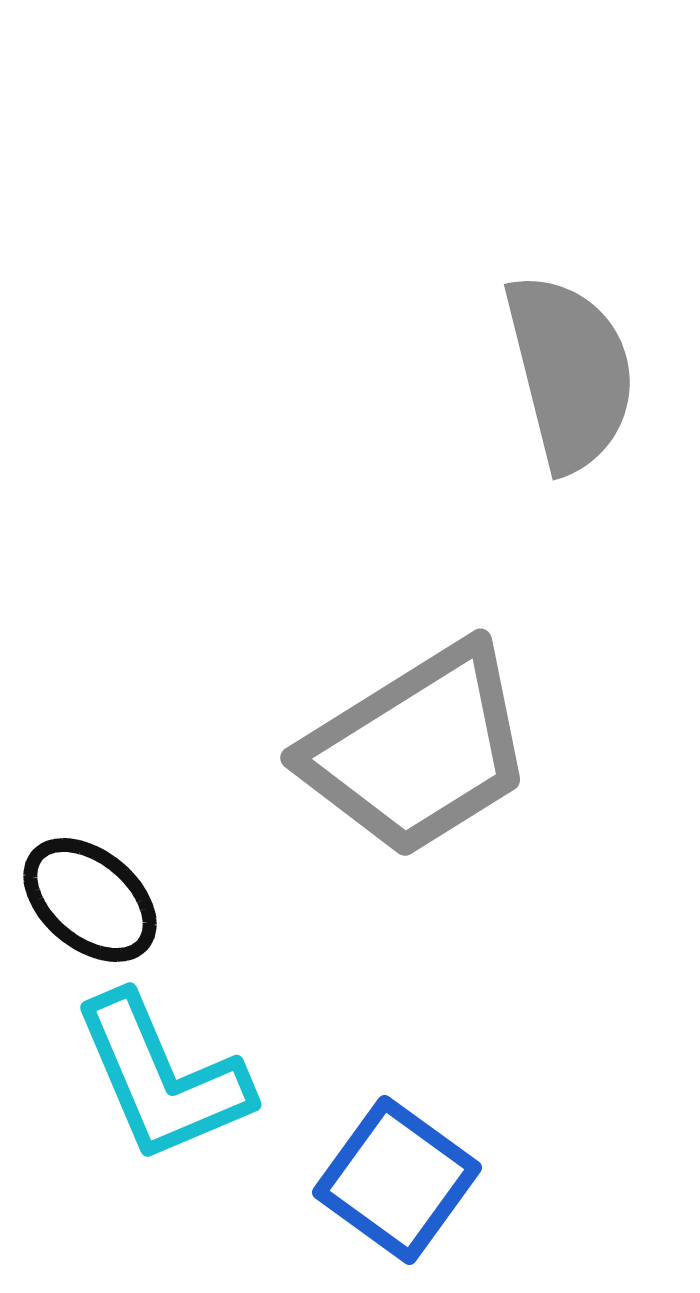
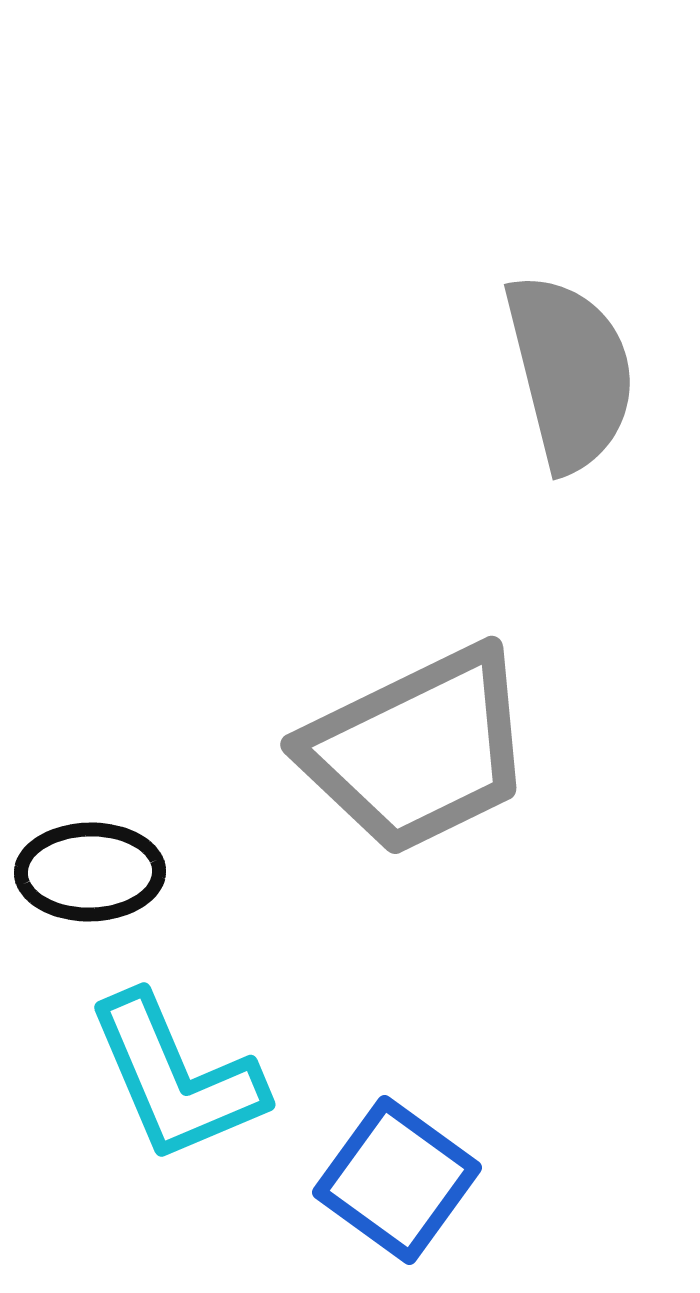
gray trapezoid: rotated 6 degrees clockwise
black ellipse: moved 28 px up; rotated 41 degrees counterclockwise
cyan L-shape: moved 14 px right
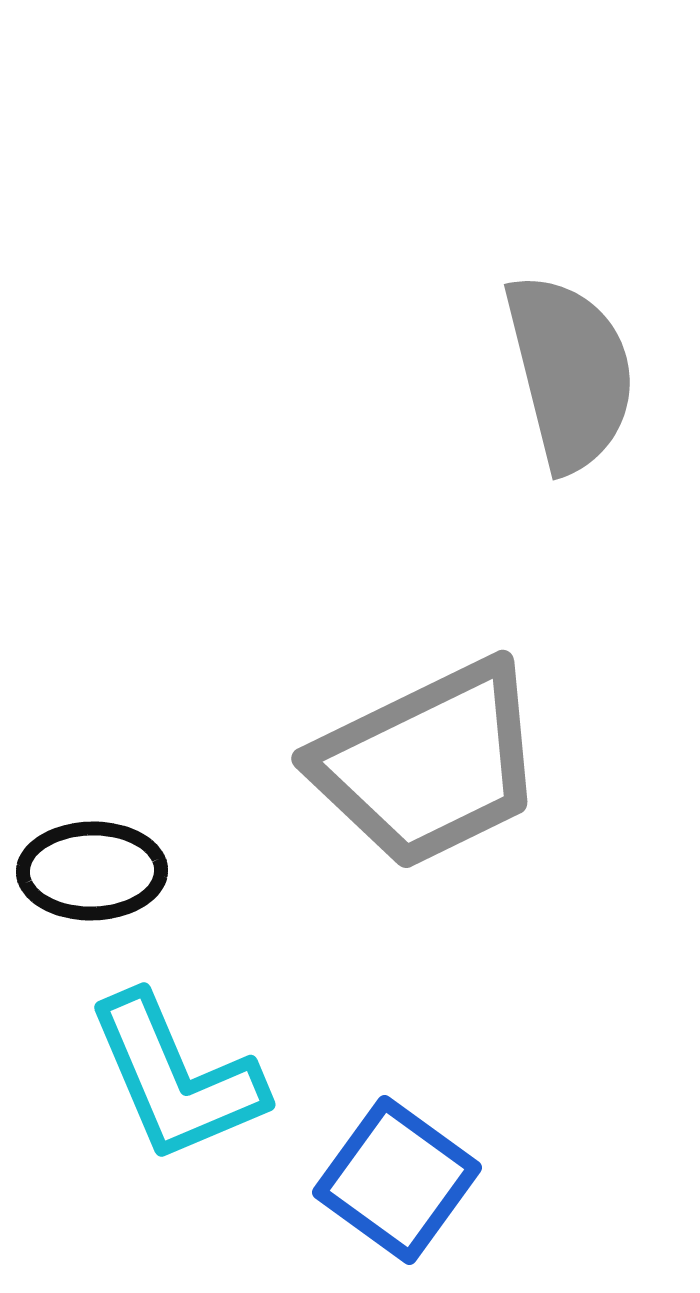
gray trapezoid: moved 11 px right, 14 px down
black ellipse: moved 2 px right, 1 px up
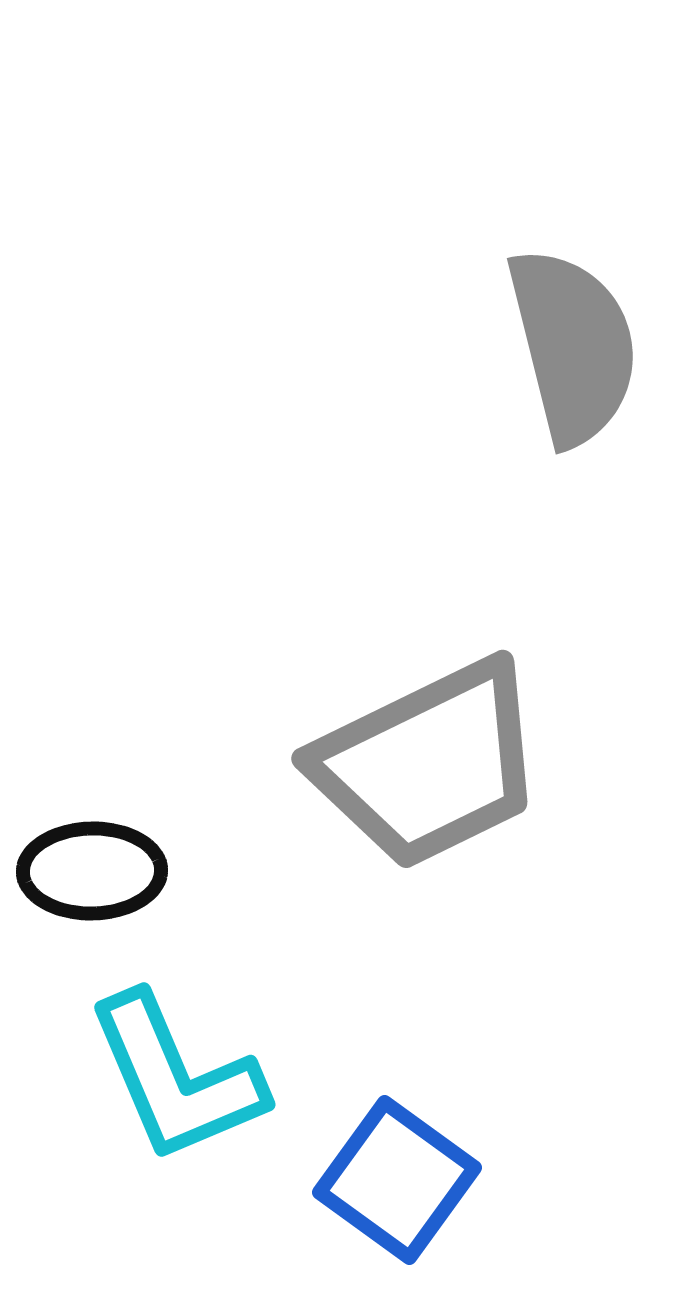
gray semicircle: moved 3 px right, 26 px up
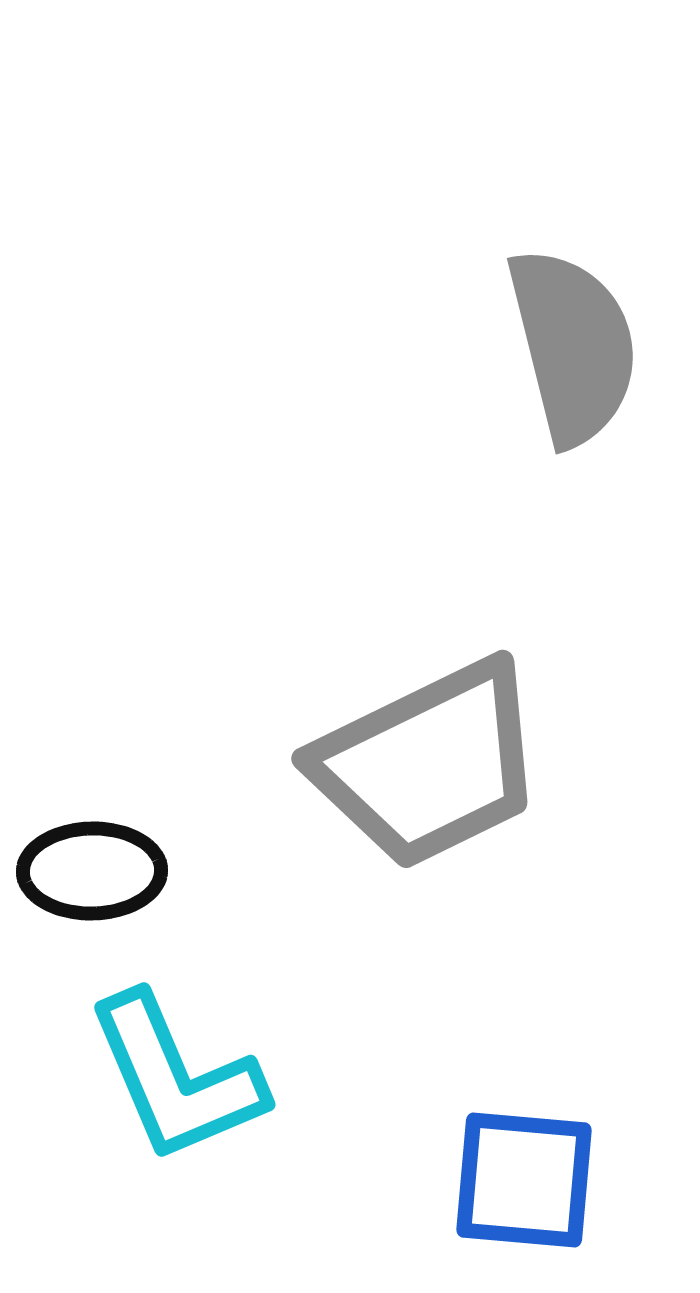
blue square: moved 127 px right; rotated 31 degrees counterclockwise
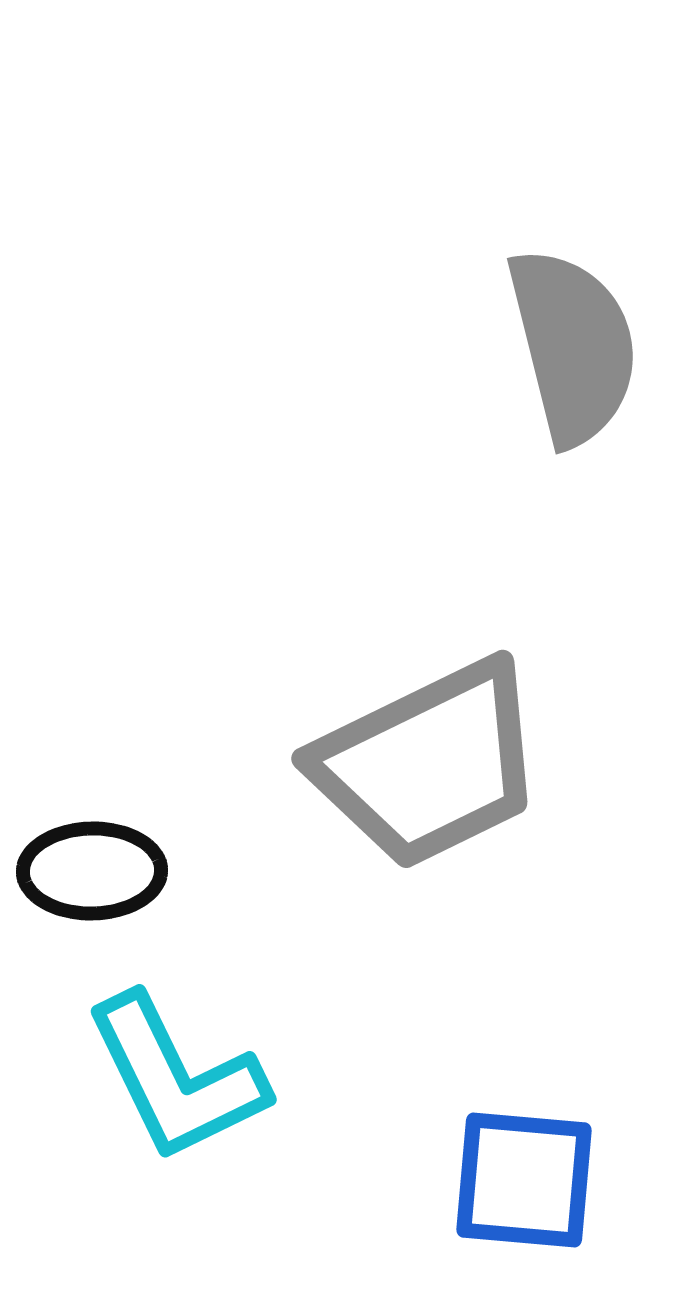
cyan L-shape: rotated 3 degrees counterclockwise
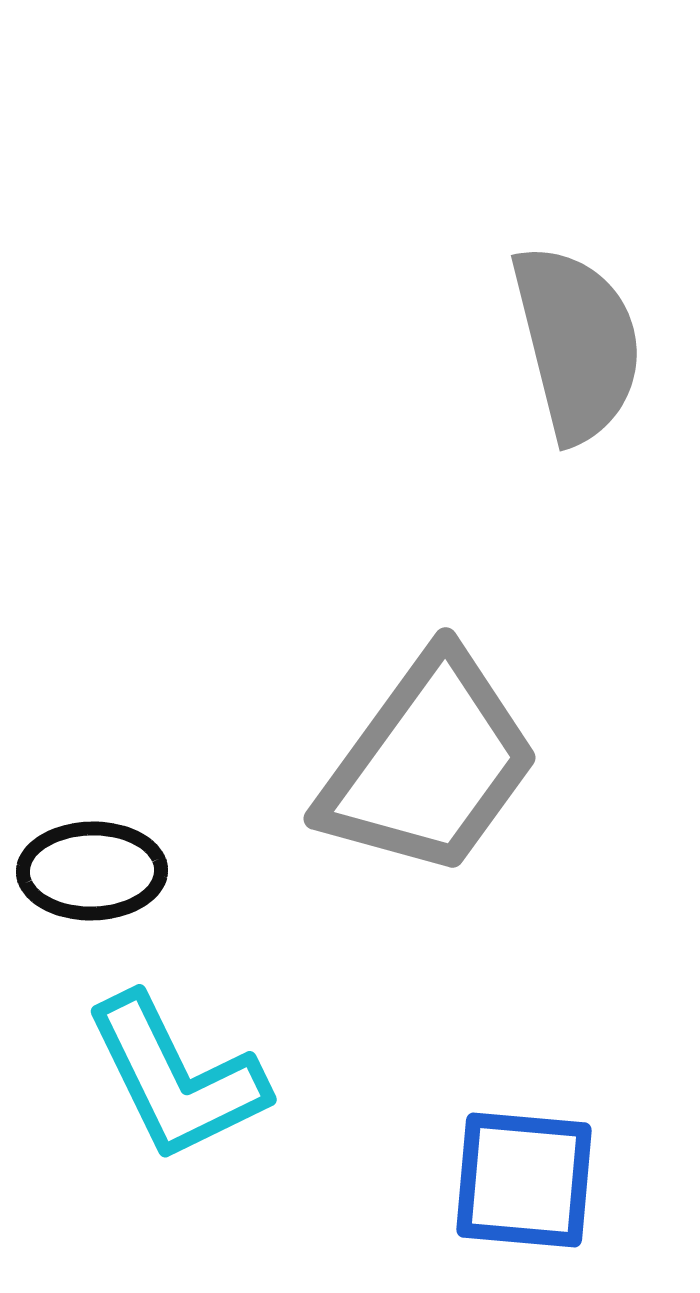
gray semicircle: moved 4 px right, 3 px up
gray trapezoid: rotated 28 degrees counterclockwise
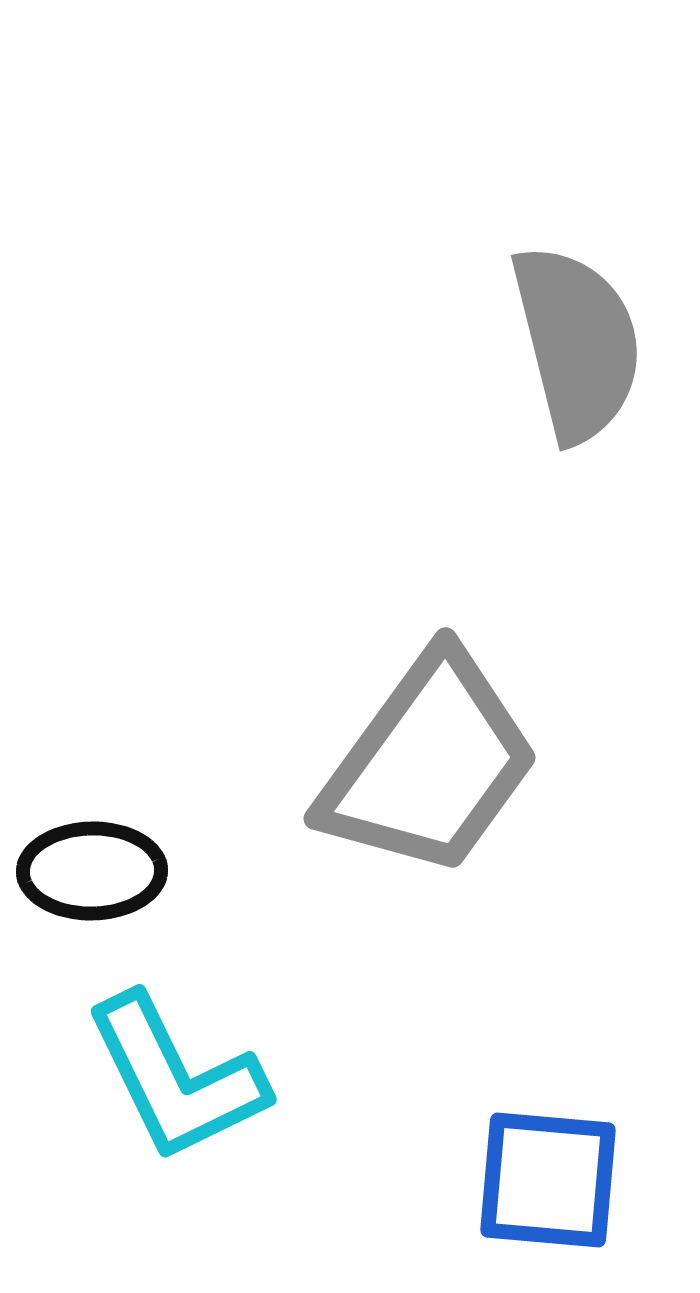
blue square: moved 24 px right
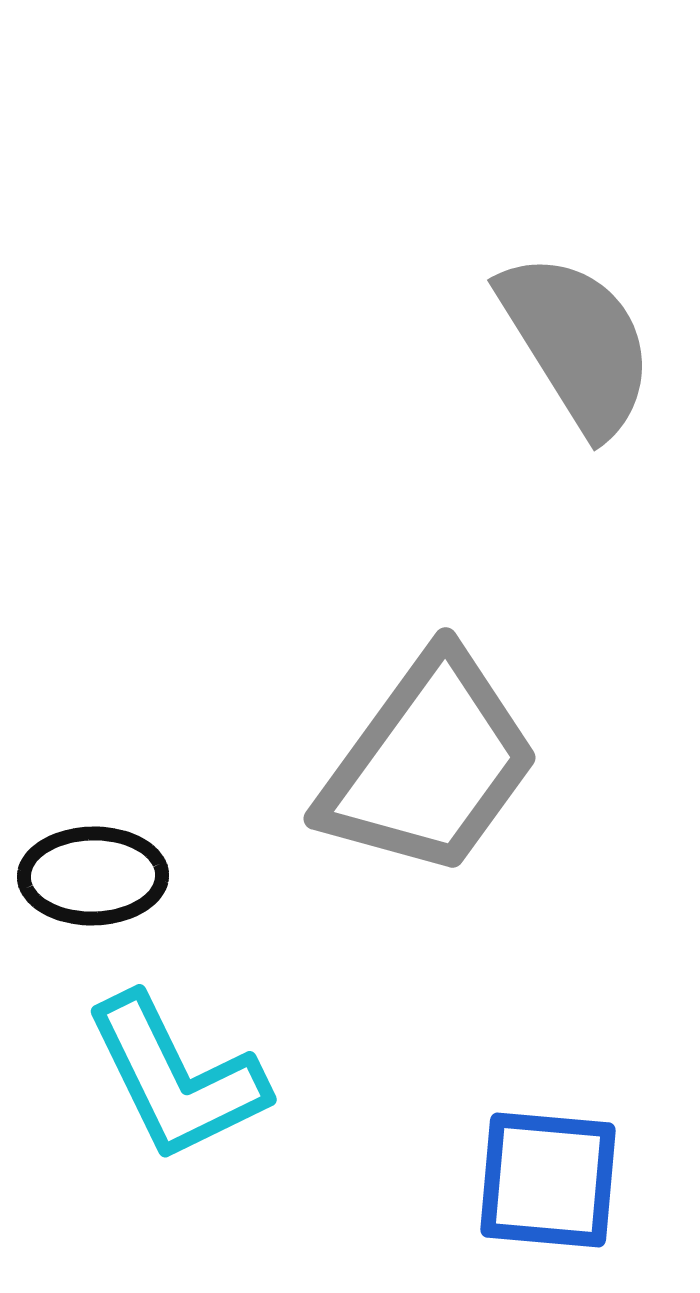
gray semicircle: rotated 18 degrees counterclockwise
black ellipse: moved 1 px right, 5 px down
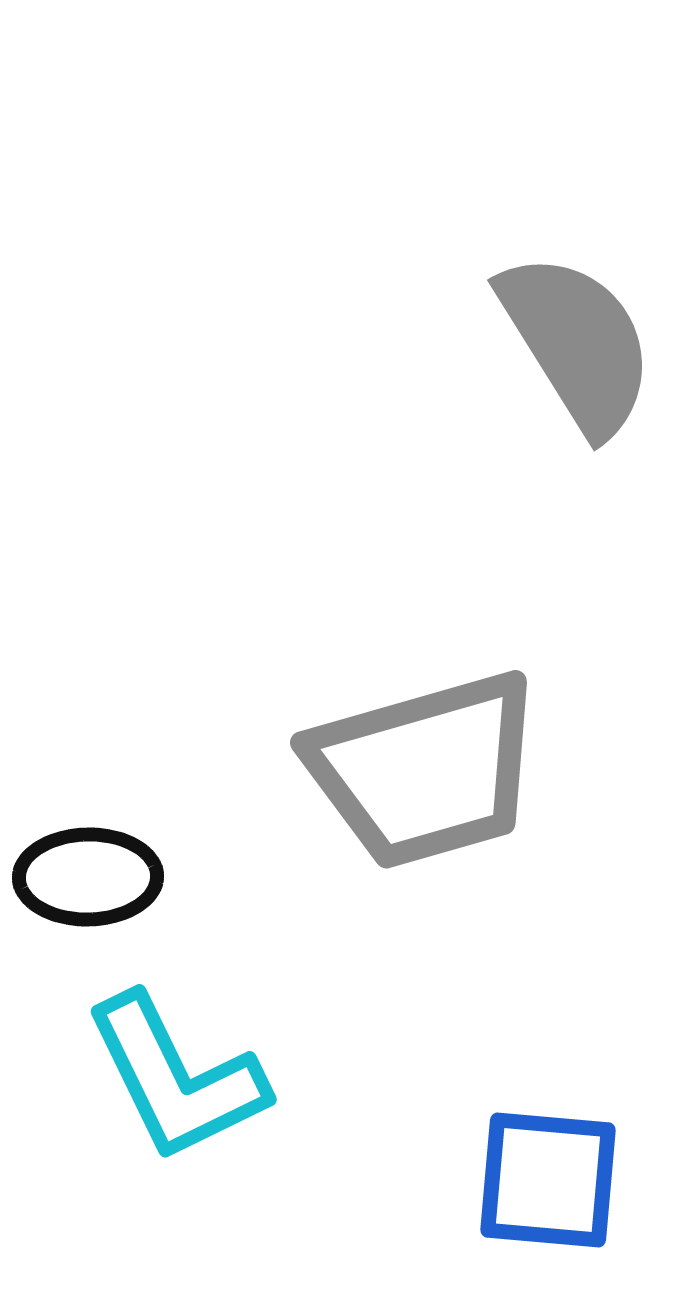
gray trapezoid: moved 4 px left, 6 px down; rotated 38 degrees clockwise
black ellipse: moved 5 px left, 1 px down
